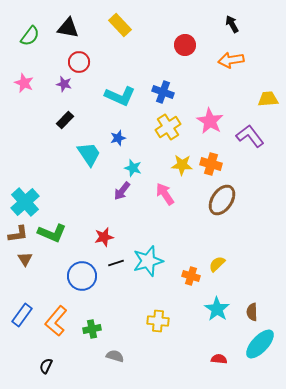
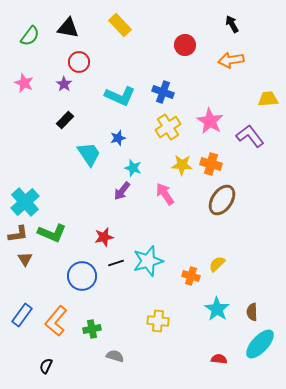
purple star at (64, 84): rotated 21 degrees clockwise
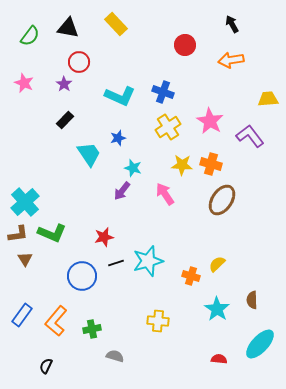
yellow rectangle at (120, 25): moved 4 px left, 1 px up
brown semicircle at (252, 312): moved 12 px up
